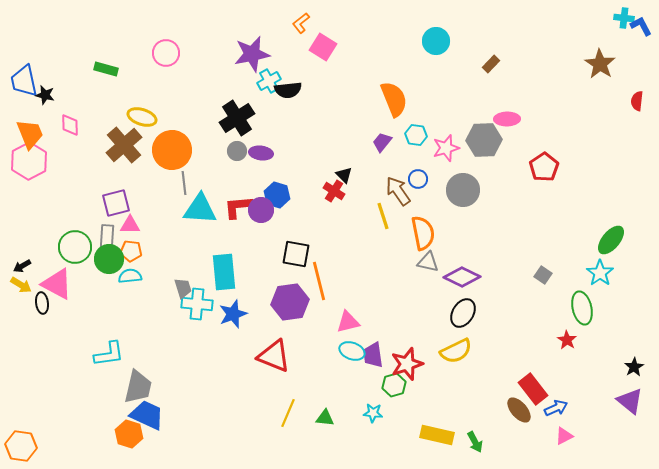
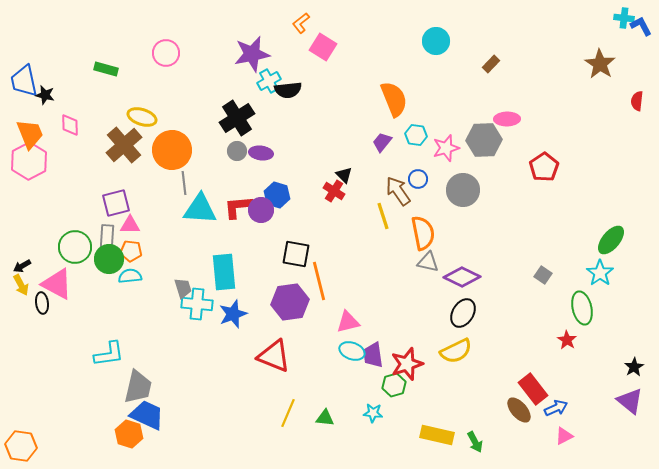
yellow arrow at (21, 285): rotated 30 degrees clockwise
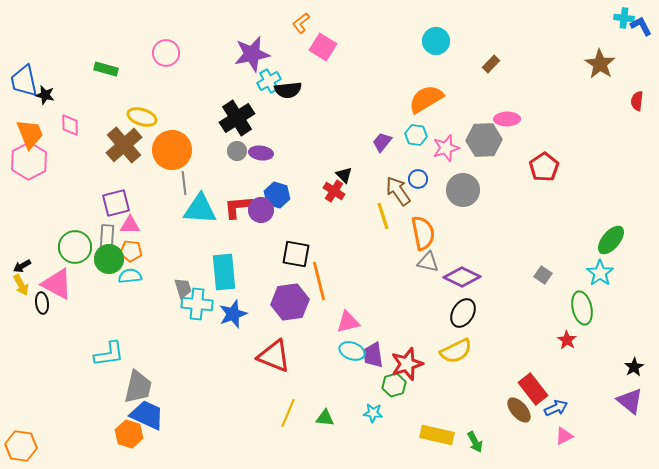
orange semicircle at (394, 99): moved 32 px right; rotated 99 degrees counterclockwise
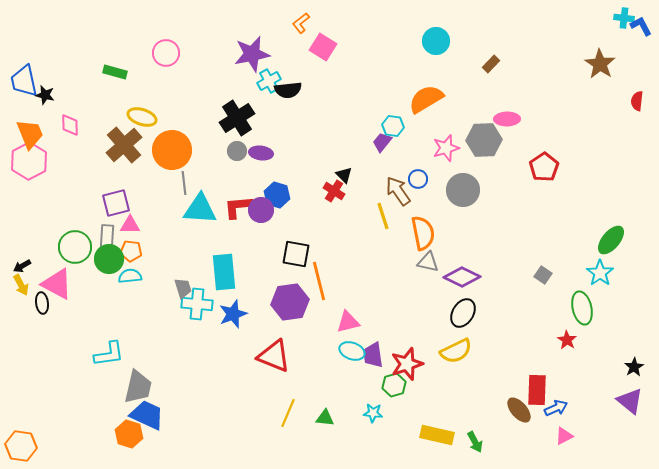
green rectangle at (106, 69): moved 9 px right, 3 px down
cyan hexagon at (416, 135): moved 23 px left, 9 px up
red rectangle at (533, 389): moved 4 px right, 1 px down; rotated 40 degrees clockwise
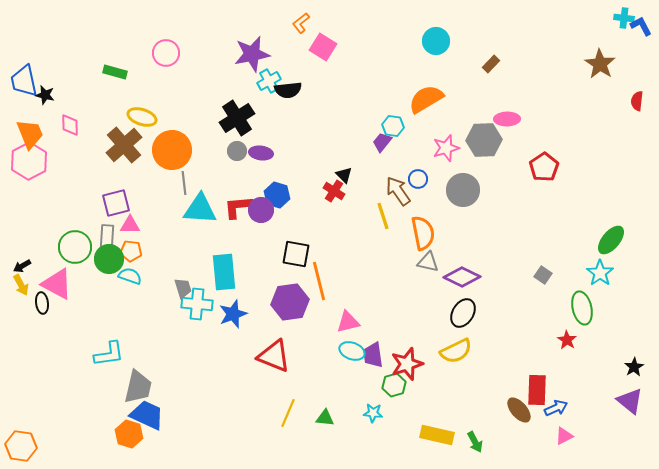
cyan semicircle at (130, 276): rotated 25 degrees clockwise
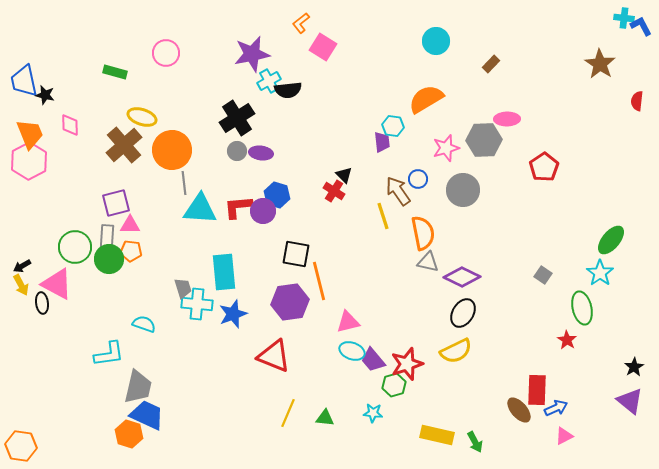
purple trapezoid at (382, 142): rotated 135 degrees clockwise
purple circle at (261, 210): moved 2 px right, 1 px down
cyan semicircle at (130, 276): moved 14 px right, 48 px down
purple trapezoid at (373, 355): moved 5 px down; rotated 32 degrees counterclockwise
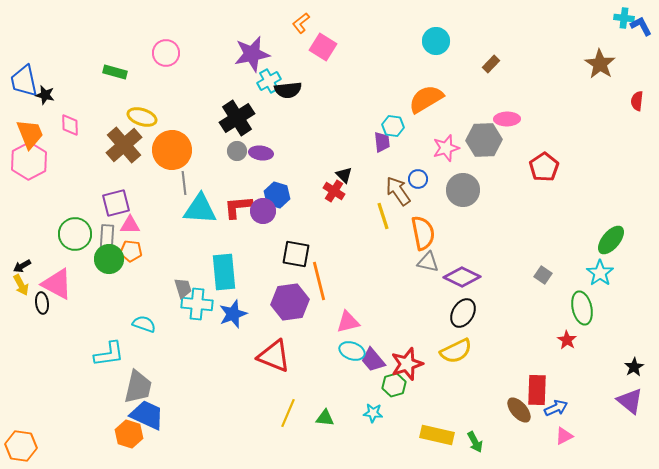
green circle at (75, 247): moved 13 px up
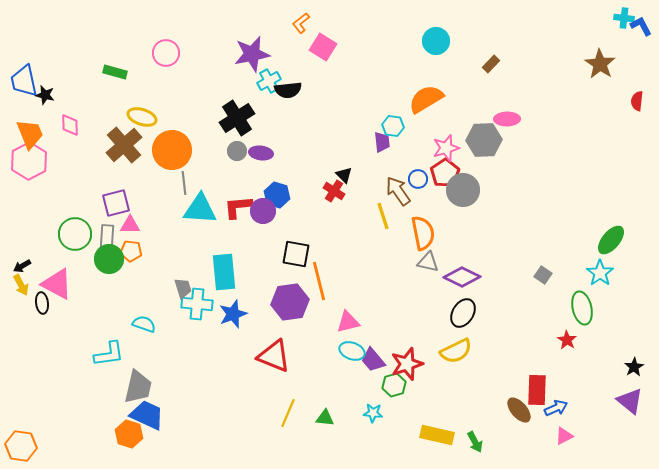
red pentagon at (544, 167): moved 99 px left, 6 px down
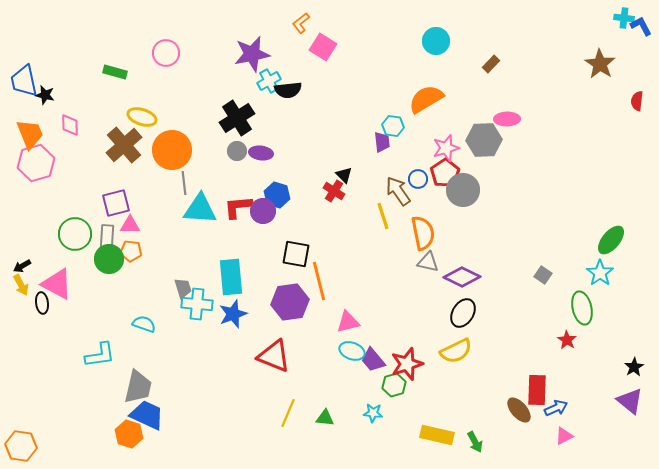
pink hexagon at (29, 161): moved 7 px right, 2 px down; rotated 12 degrees clockwise
cyan rectangle at (224, 272): moved 7 px right, 5 px down
cyan L-shape at (109, 354): moved 9 px left, 1 px down
